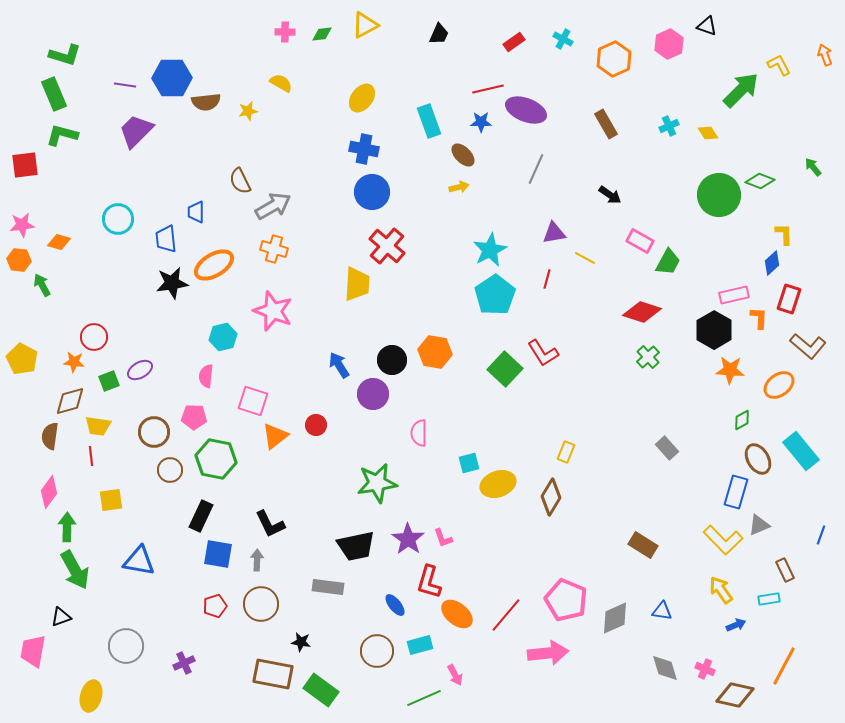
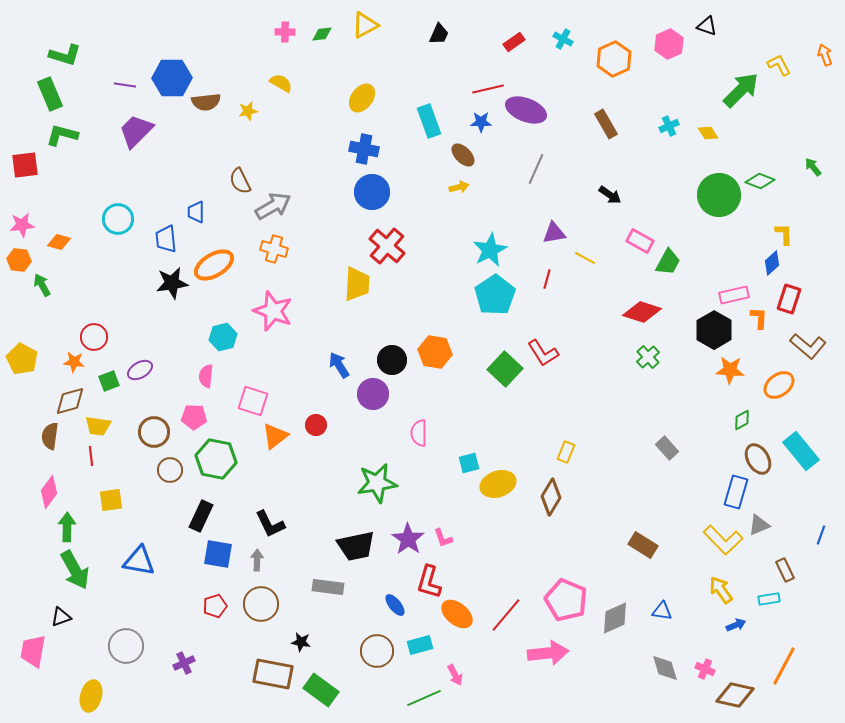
green rectangle at (54, 94): moved 4 px left
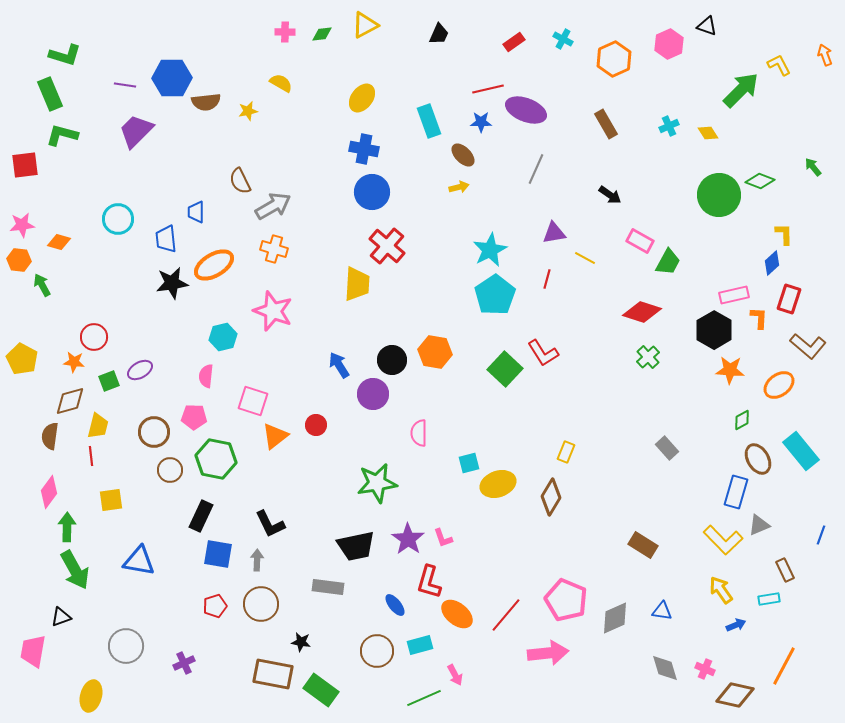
yellow trapezoid at (98, 426): rotated 84 degrees counterclockwise
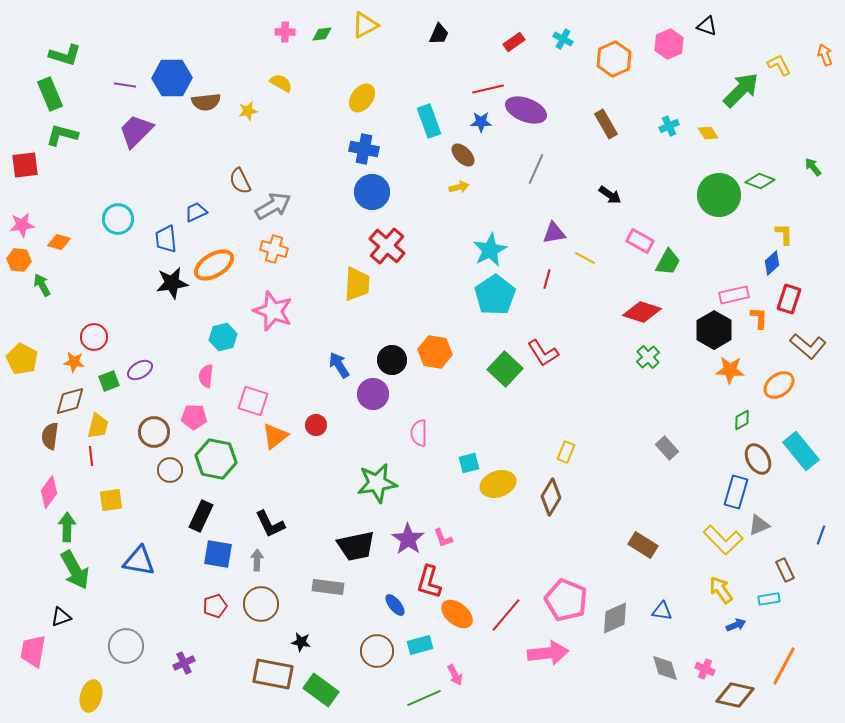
blue trapezoid at (196, 212): rotated 65 degrees clockwise
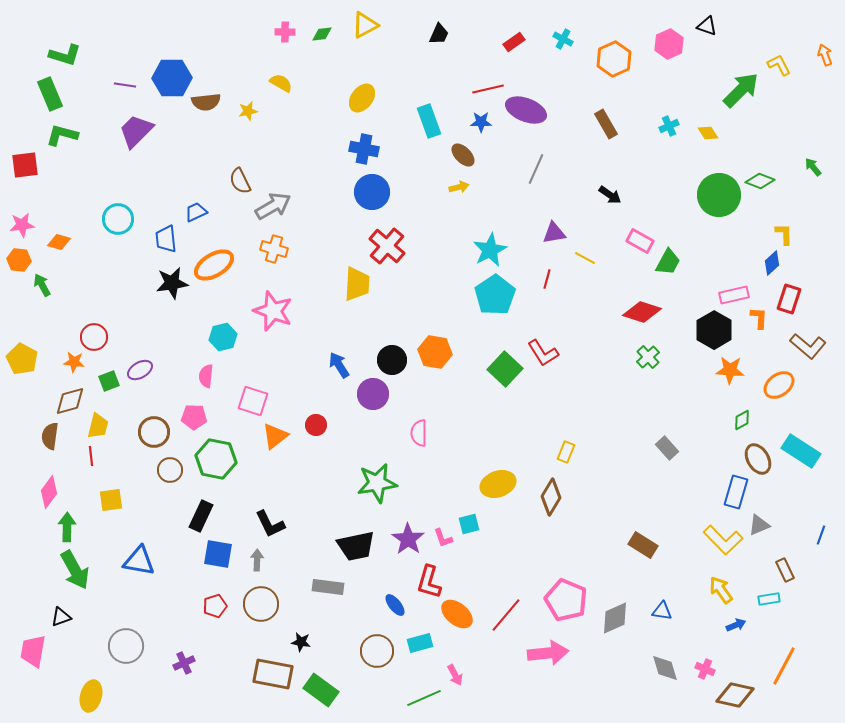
cyan rectangle at (801, 451): rotated 18 degrees counterclockwise
cyan square at (469, 463): moved 61 px down
cyan rectangle at (420, 645): moved 2 px up
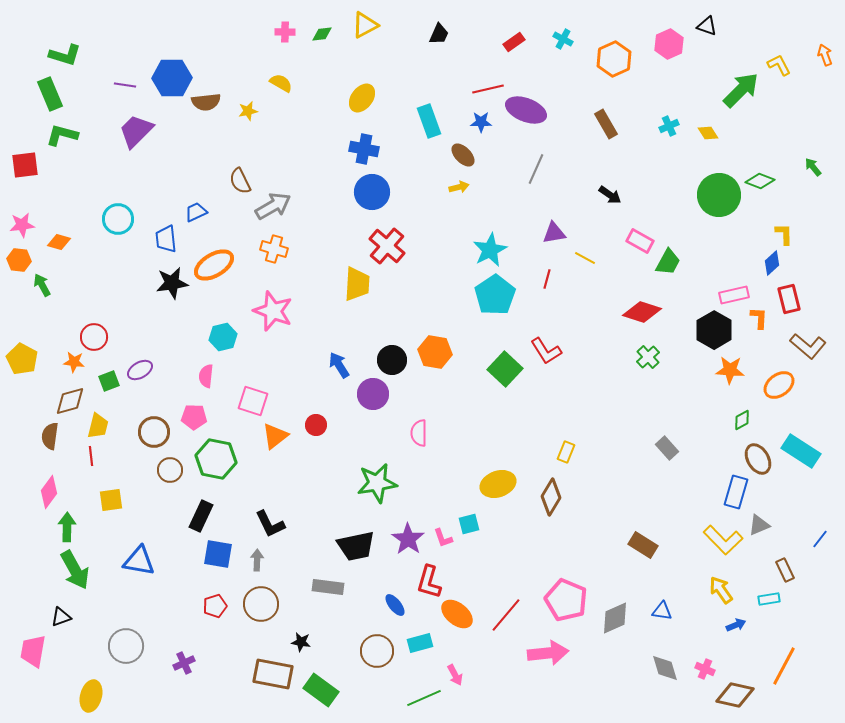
red rectangle at (789, 299): rotated 32 degrees counterclockwise
red L-shape at (543, 353): moved 3 px right, 2 px up
blue line at (821, 535): moved 1 px left, 4 px down; rotated 18 degrees clockwise
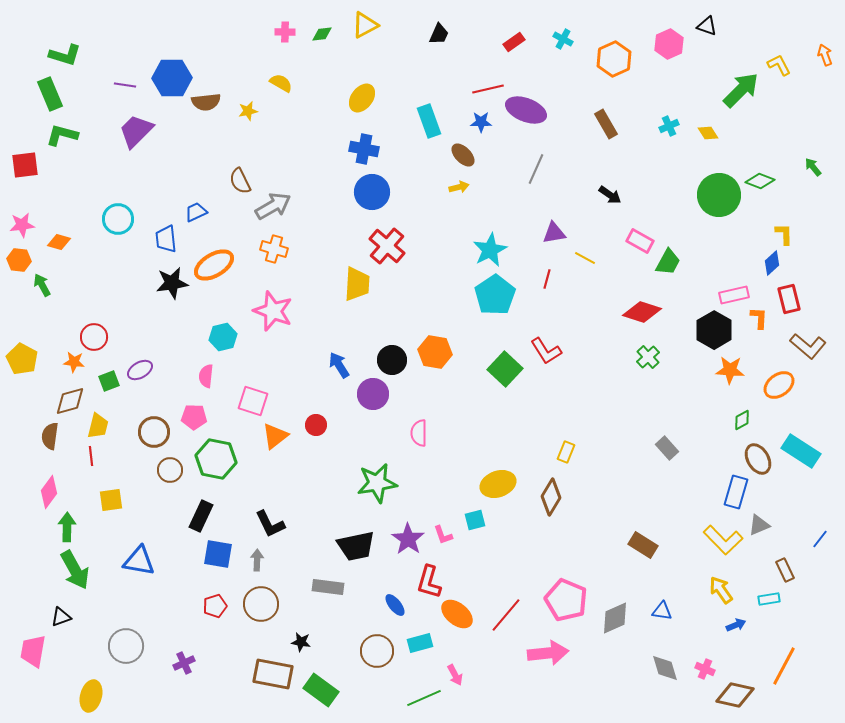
cyan square at (469, 524): moved 6 px right, 4 px up
pink L-shape at (443, 538): moved 3 px up
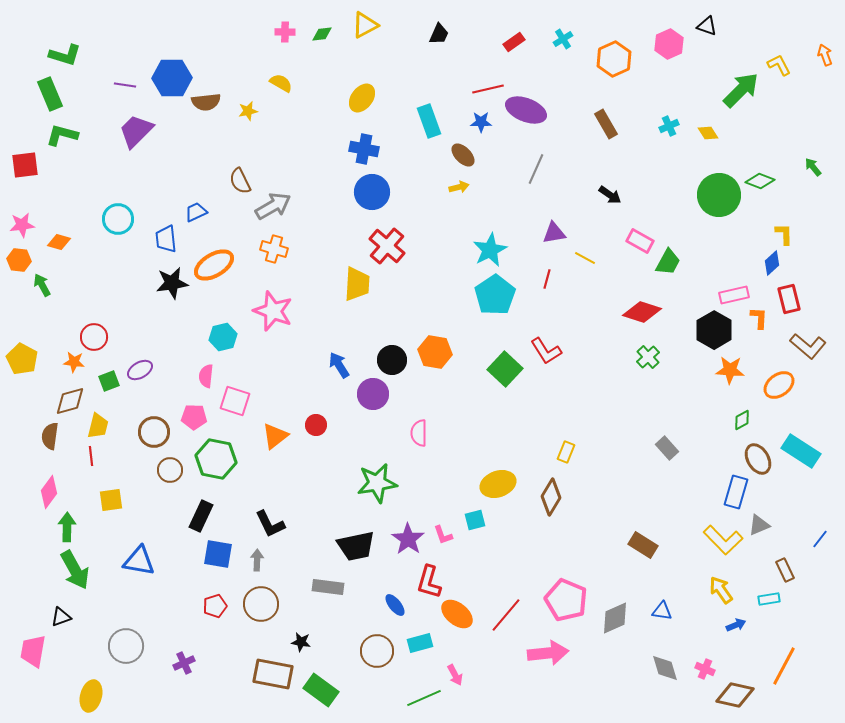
cyan cross at (563, 39): rotated 30 degrees clockwise
pink square at (253, 401): moved 18 px left
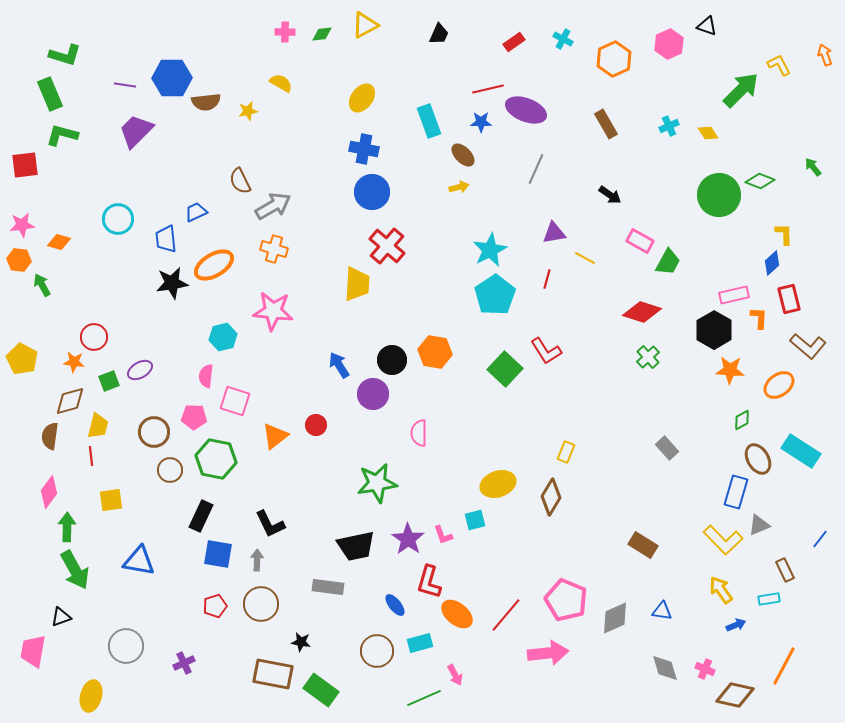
cyan cross at (563, 39): rotated 30 degrees counterclockwise
pink star at (273, 311): rotated 15 degrees counterclockwise
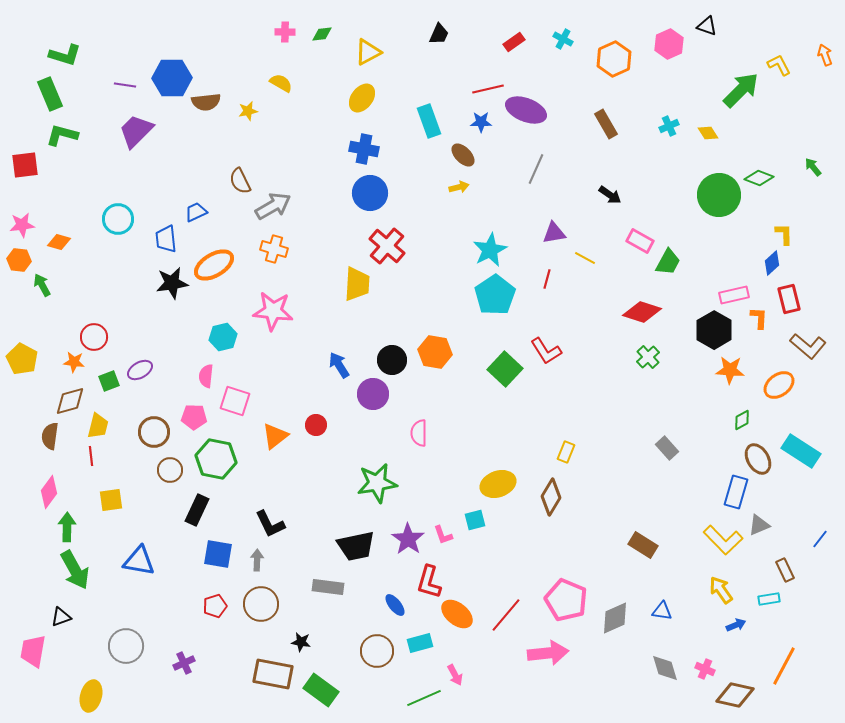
yellow triangle at (365, 25): moved 3 px right, 27 px down
green diamond at (760, 181): moved 1 px left, 3 px up
blue circle at (372, 192): moved 2 px left, 1 px down
black rectangle at (201, 516): moved 4 px left, 6 px up
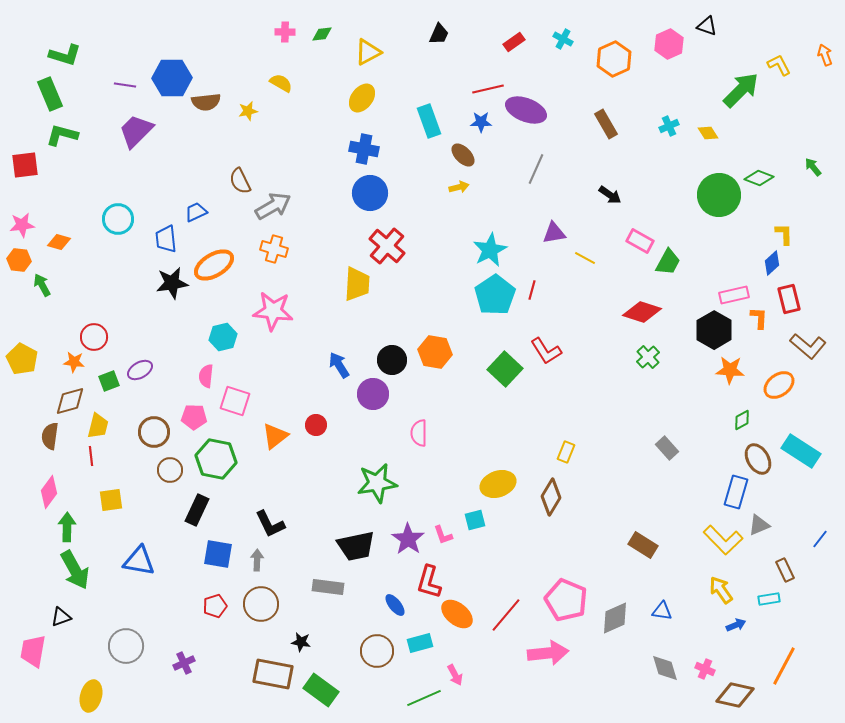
red line at (547, 279): moved 15 px left, 11 px down
